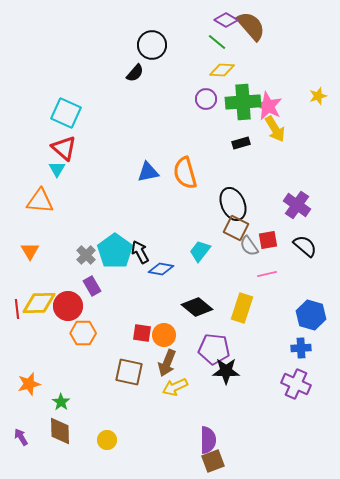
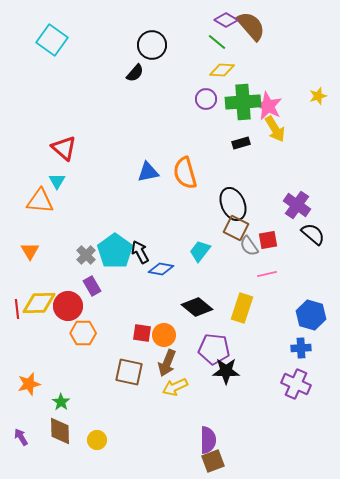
cyan square at (66, 113): moved 14 px left, 73 px up; rotated 12 degrees clockwise
cyan triangle at (57, 169): moved 12 px down
black semicircle at (305, 246): moved 8 px right, 12 px up
yellow circle at (107, 440): moved 10 px left
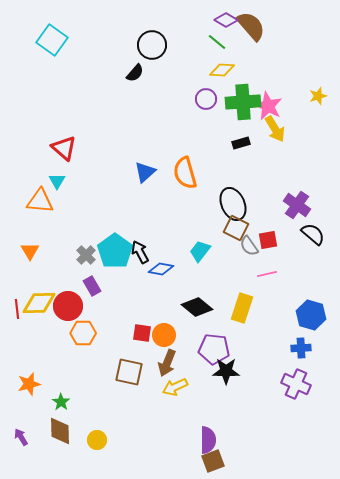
blue triangle at (148, 172): moved 3 px left; rotated 30 degrees counterclockwise
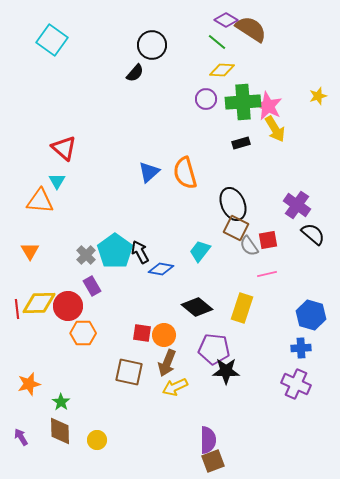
brown semicircle at (251, 26): moved 3 px down; rotated 16 degrees counterclockwise
blue triangle at (145, 172): moved 4 px right
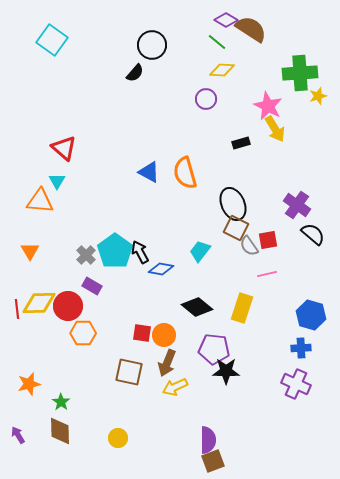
green cross at (243, 102): moved 57 px right, 29 px up
blue triangle at (149, 172): rotated 50 degrees counterclockwise
purple rectangle at (92, 286): rotated 30 degrees counterclockwise
purple arrow at (21, 437): moved 3 px left, 2 px up
yellow circle at (97, 440): moved 21 px right, 2 px up
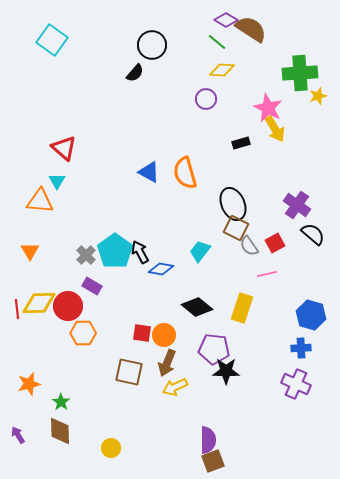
pink star at (268, 106): moved 2 px down
red square at (268, 240): moved 7 px right, 3 px down; rotated 18 degrees counterclockwise
yellow circle at (118, 438): moved 7 px left, 10 px down
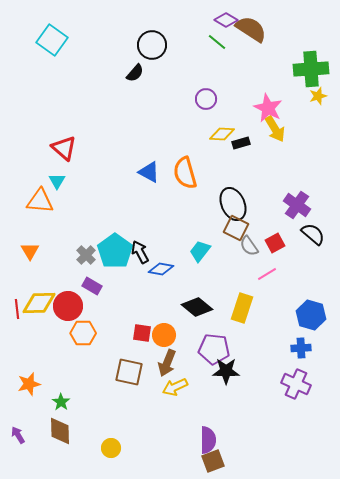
yellow diamond at (222, 70): moved 64 px down
green cross at (300, 73): moved 11 px right, 4 px up
pink line at (267, 274): rotated 18 degrees counterclockwise
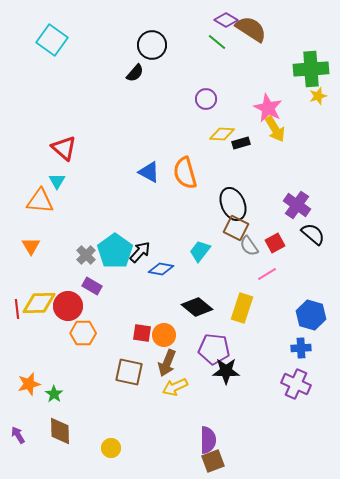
orange triangle at (30, 251): moved 1 px right, 5 px up
black arrow at (140, 252): rotated 70 degrees clockwise
green star at (61, 402): moved 7 px left, 8 px up
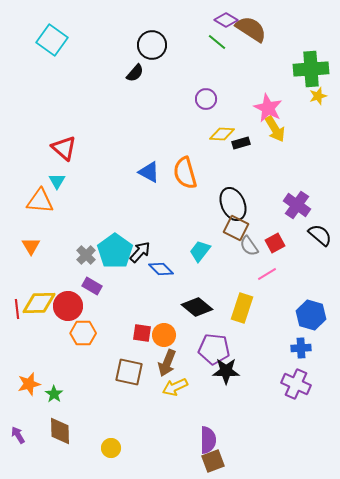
black semicircle at (313, 234): moved 7 px right, 1 px down
blue diamond at (161, 269): rotated 35 degrees clockwise
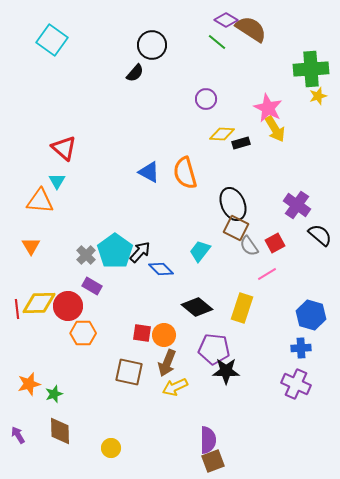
green star at (54, 394): rotated 18 degrees clockwise
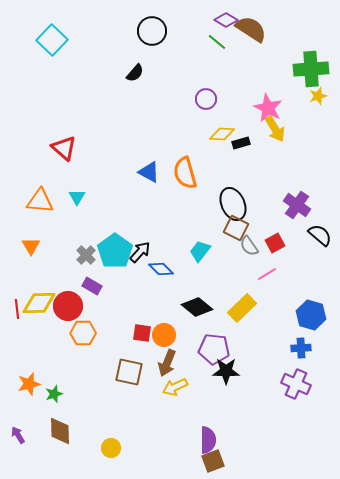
cyan square at (52, 40): rotated 8 degrees clockwise
black circle at (152, 45): moved 14 px up
cyan triangle at (57, 181): moved 20 px right, 16 px down
yellow rectangle at (242, 308): rotated 28 degrees clockwise
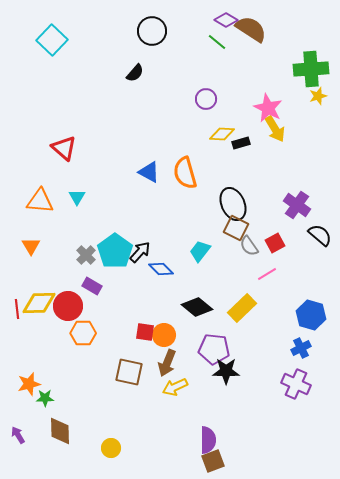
red square at (142, 333): moved 3 px right, 1 px up
blue cross at (301, 348): rotated 24 degrees counterclockwise
green star at (54, 394): moved 9 px left, 4 px down; rotated 18 degrees clockwise
